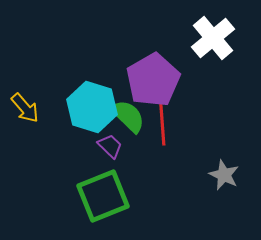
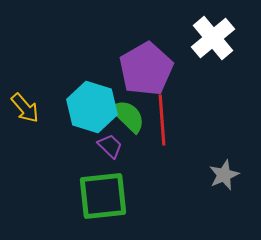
purple pentagon: moved 7 px left, 11 px up
gray star: rotated 24 degrees clockwise
green square: rotated 16 degrees clockwise
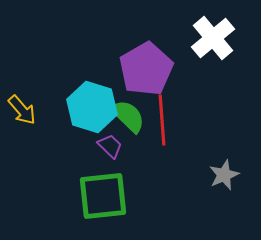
yellow arrow: moved 3 px left, 2 px down
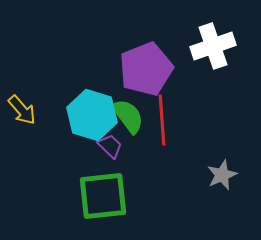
white cross: moved 8 px down; rotated 21 degrees clockwise
purple pentagon: rotated 8 degrees clockwise
cyan hexagon: moved 8 px down
green semicircle: rotated 9 degrees clockwise
gray star: moved 2 px left
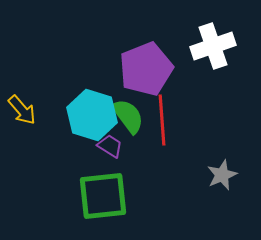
purple trapezoid: rotated 12 degrees counterclockwise
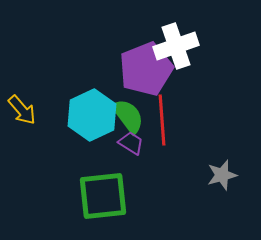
white cross: moved 37 px left
cyan hexagon: rotated 18 degrees clockwise
purple trapezoid: moved 21 px right, 3 px up
gray star: rotated 8 degrees clockwise
